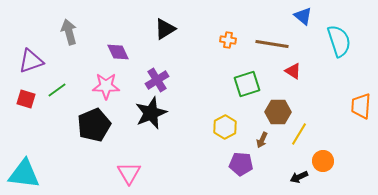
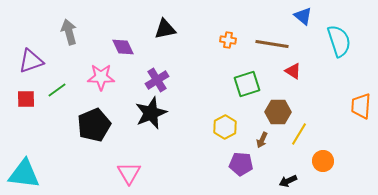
black triangle: rotated 20 degrees clockwise
purple diamond: moved 5 px right, 5 px up
pink star: moved 5 px left, 9 px up
red square: rotated 18 degrees counterclockwise
black arrow: moved 11 px left, 4 px down
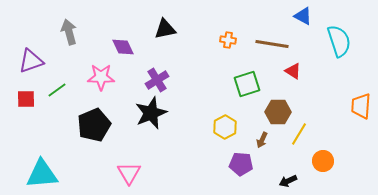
blue triangle: rotated 12 degrees counterclockwise
cyan triangle: moved 18 px right; rotated 12 degrees counterclockwise
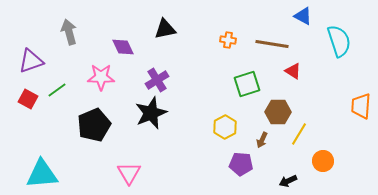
red square: moved 2 px right; rotated 30 degrees clockwise
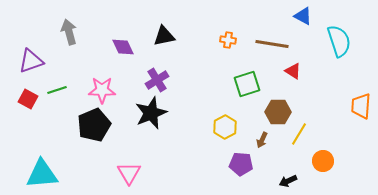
black triangle: moved 1 px left, 7 px down
pink star: moved 1 px right, 13 px down
green line: rotated 18 degrees clockwise
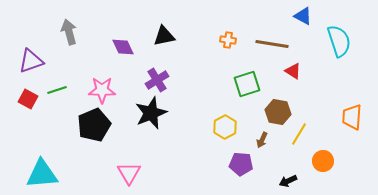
orange trapezoid: moved 9 px left, 11 px down
brown hexagon: rotated 10 degrees clockwise
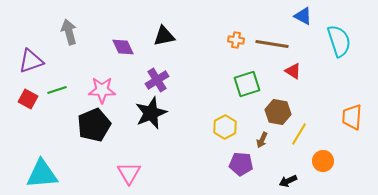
orange cross: moved 8 px right
